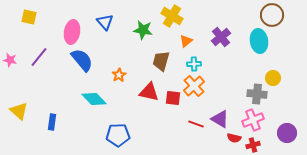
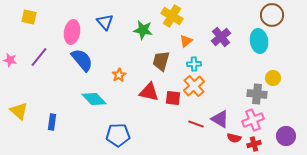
purple circle: moved 1 px left, 3 px down
red cross: moved 1 px right, 1 px up
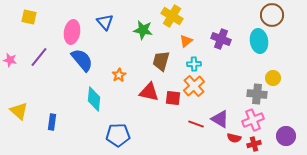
purple cross: moved 2 px down; rotated 30 degrees counterclockwise
cyan diamond: rotated 50 degrees clockwise
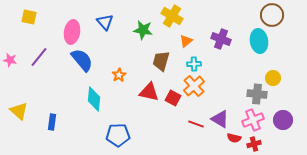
red square: rotated 21 degrees clockwise
purple circle: moved 3 px left, 16 px up
